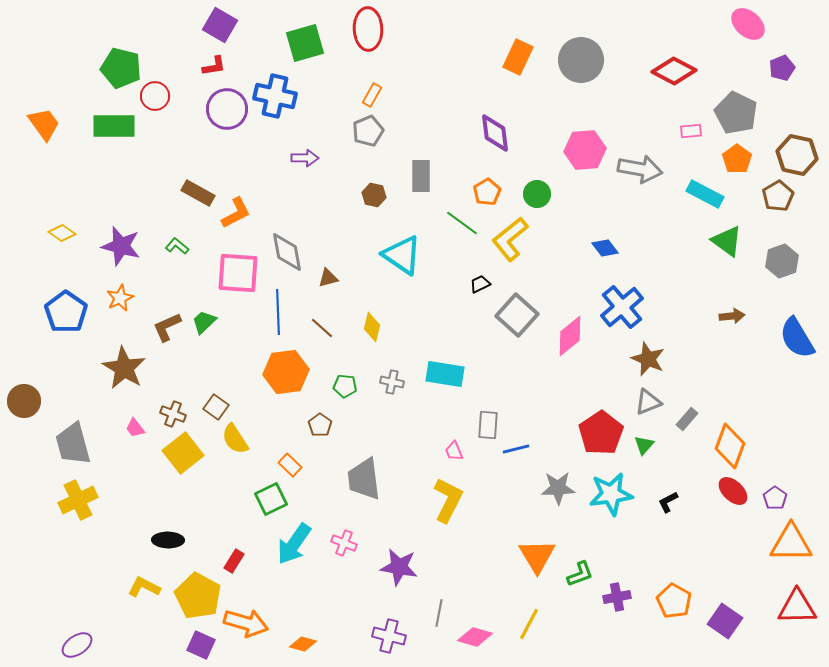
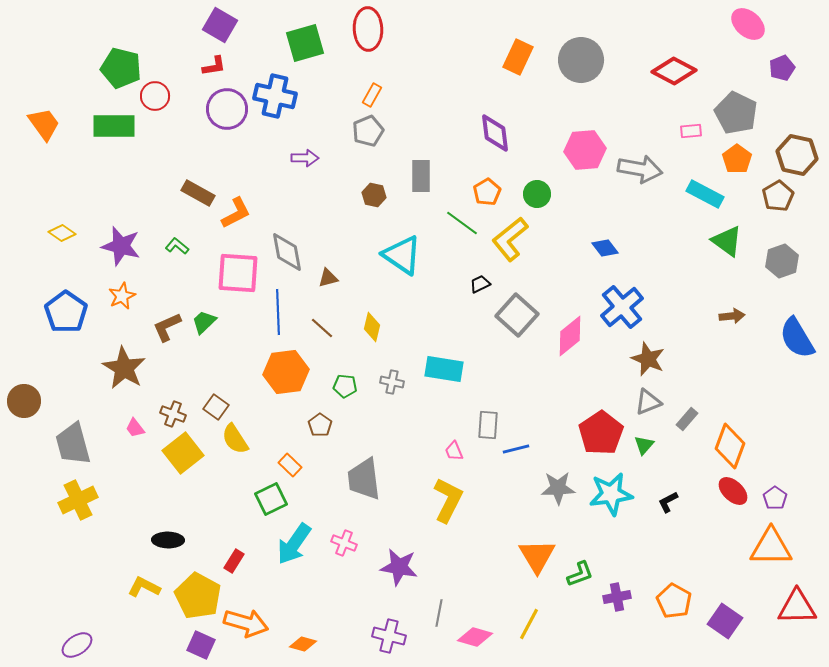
orange star at (120, 298): moved 2 px right, 2 px up
cyan rectangle at (445, 374): moved 1 px left, 5 px up
orange triangle at (791, 543): moved 20 px left, 4 px down
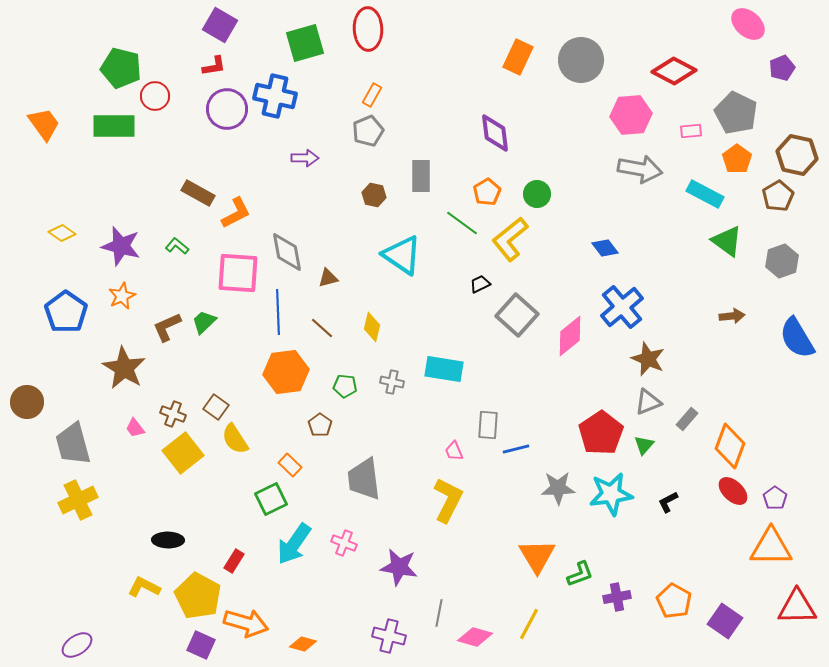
pink hexagon at (585, 150): moved 46 px right, 35 px up
brown circle at (24, 401): moved 3 px right, 1 px down
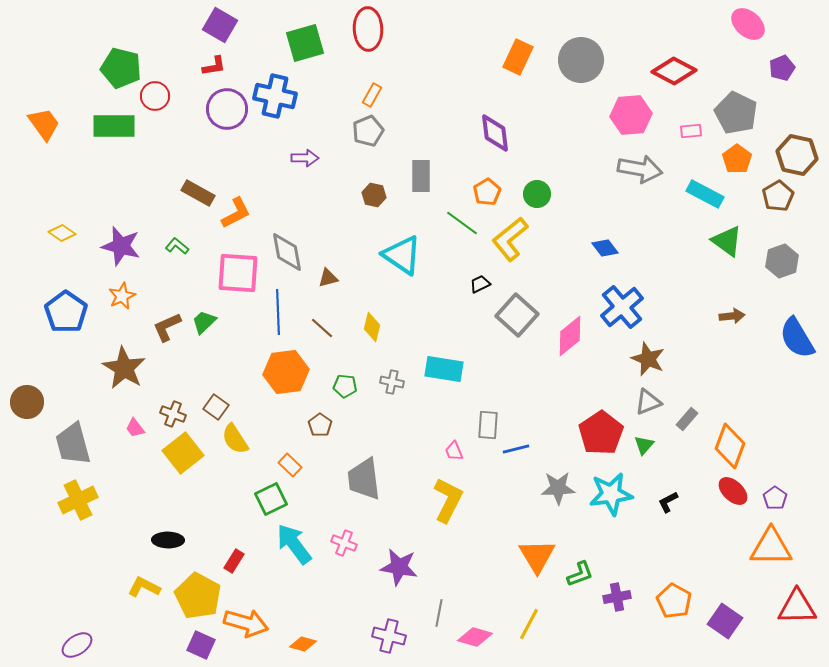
cyan arrow at (294, 544): rotated 108 degrees clockwise
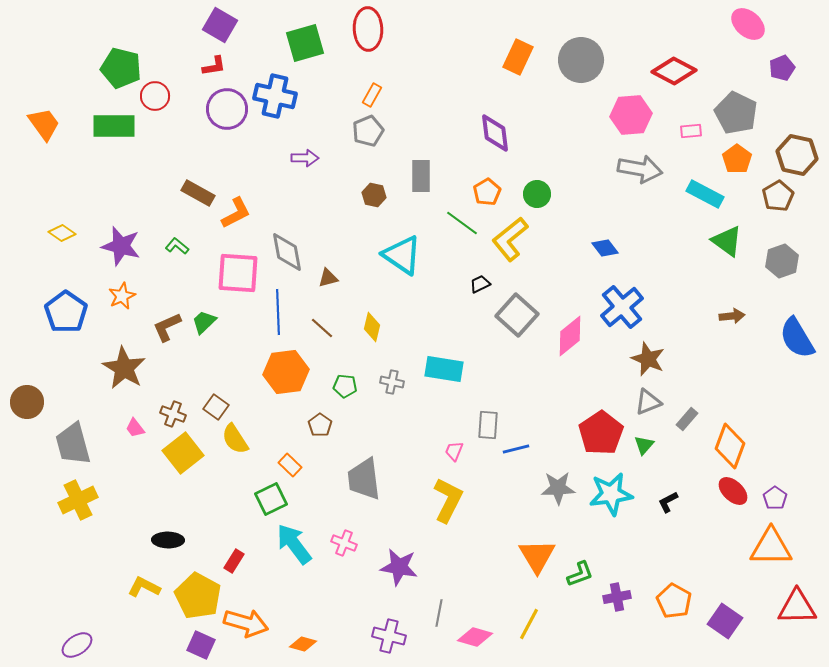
pink trapezoid at (454, 451): rotated 45 degrees clockwise
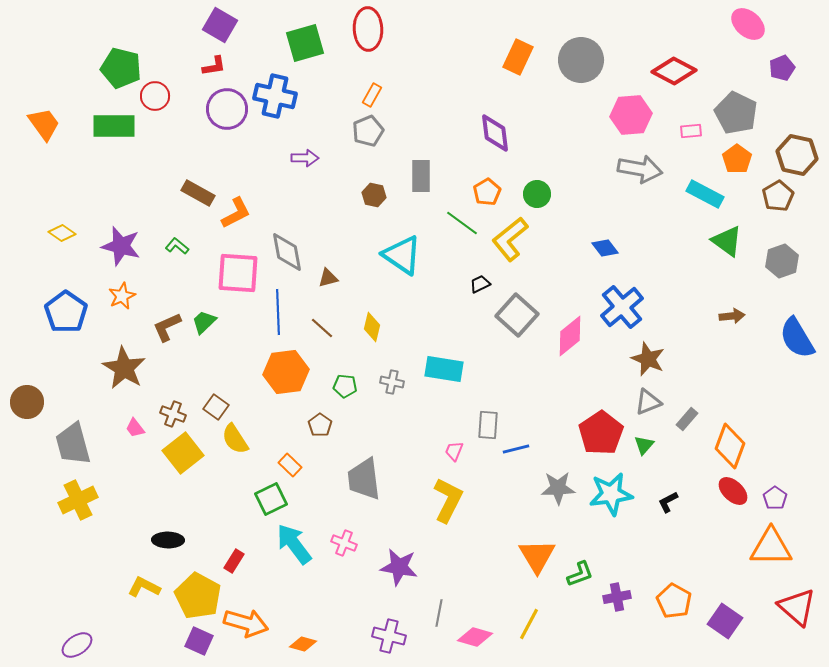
red triangle at (797, 607): rotated 42 degrees clockwise
purple square at (201, 645): moved 2 px left, 4 px up
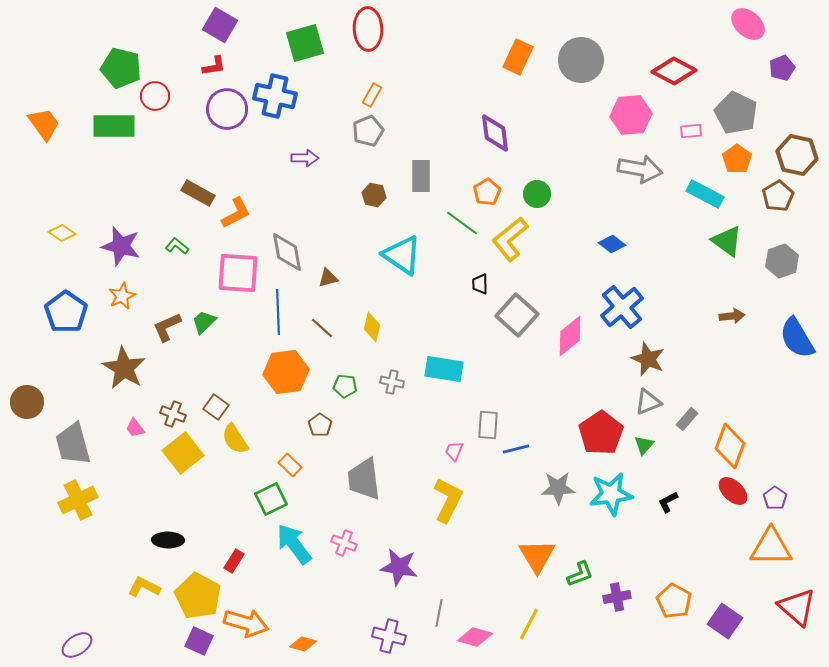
blue diamond at (605, 248): moved 7 px right, 4 px up; rotated 16 degrees counterclockwise
black trapezoid at (480, 284): rotated 65 degrees counterclockwise
